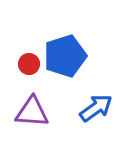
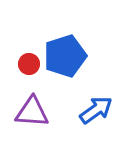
blue arrow: moved 2 px down
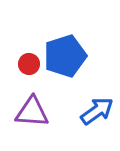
blue arrow: moved 1 px right, 1 px down
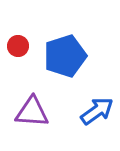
red circle: moved 11 px left, 18 px up
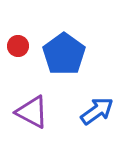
blue pentagon: moved 1 px left, 2 px up; rotated 18 degrees counterclockwise
purple triangle: rotated 24 degrees clockwise
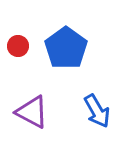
blue pentagon: moved 2 px right, 6 px up
blue arrow: rotated 96 degrees clockwise
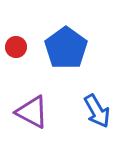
red circle: moved 2 px left, 1 px down
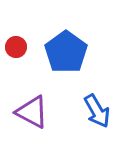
blue pentagon: moved 4 px down
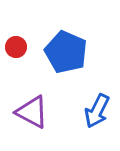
blue pentagon: rotated 12 degrees counterclockwise
blue arrow: rotated 56 degrees clockwise
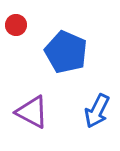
red circle: moved 22 px up
